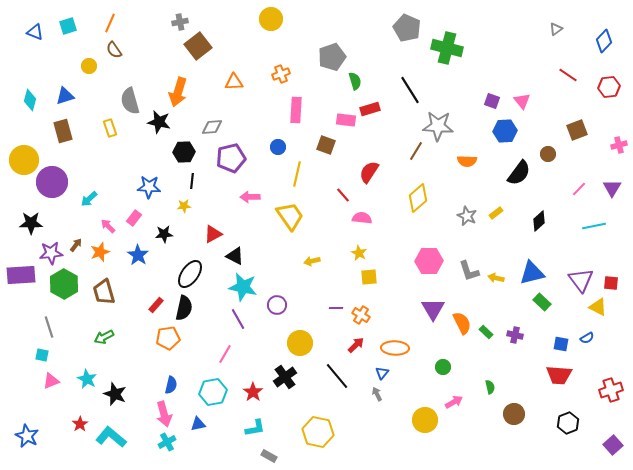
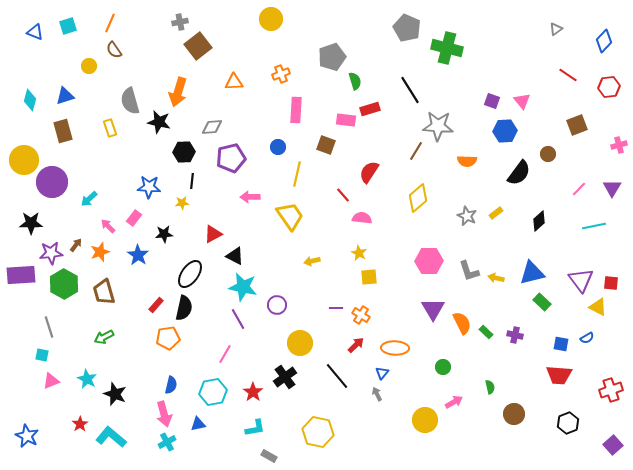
brown square at (577, 130): moved 5 px up
yellow star at (184, 206): moved 2 px left, 3 px up
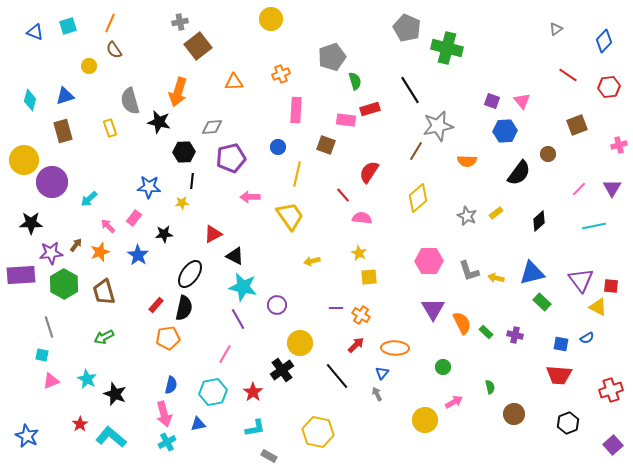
gray star at (438, 126): rotated 16 degrees counterclockwise
red square at (611, 283): moved 3 px down
black cross at (285, 377): moved 3 px left, 7 px up
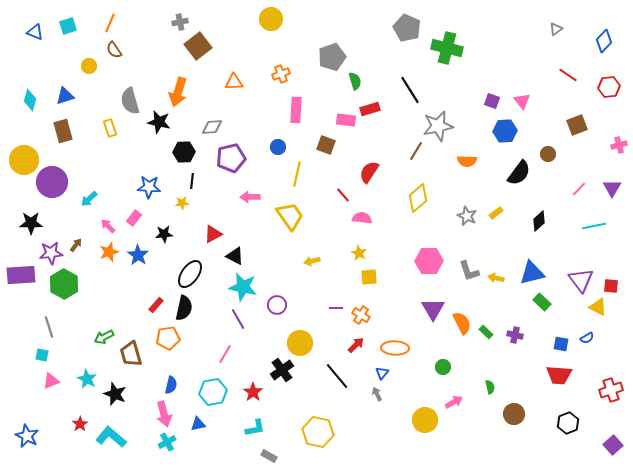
orange star at (100, 252): moved 9 px right
brown trapezoid at (104, 292): moved 27 px right, 62 px down
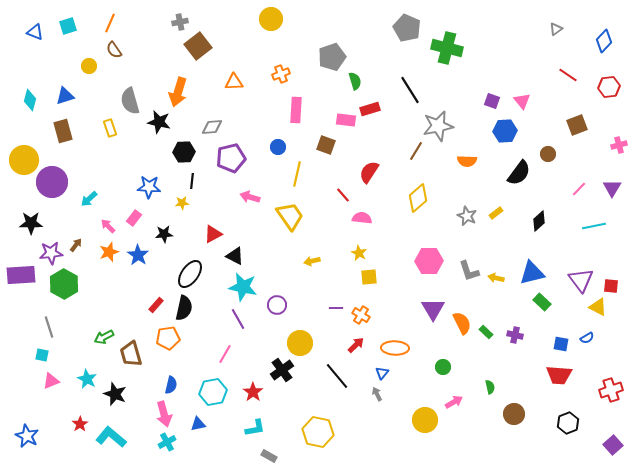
pink arrow at (250, 197): rotated 18 degrees clockwise
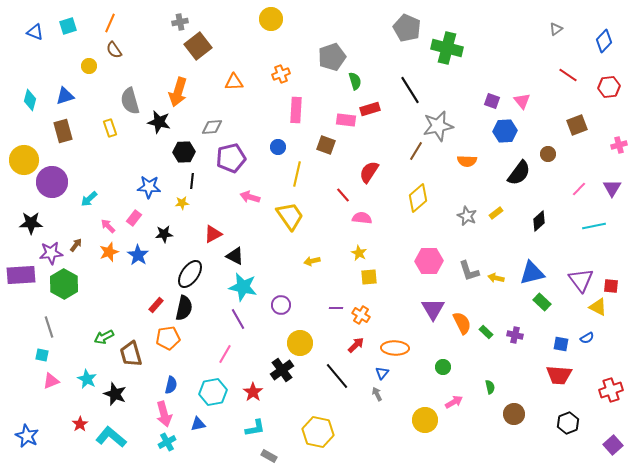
purple circle at (277, 305): moved 4 px right
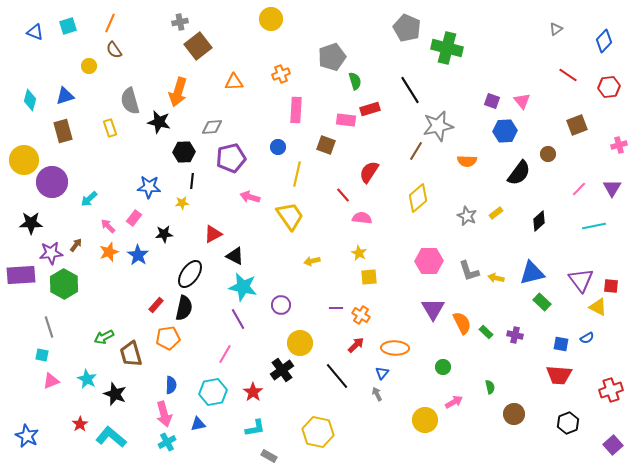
blue semicircle at (171, 385): rotated 12 degrees counterclockwise
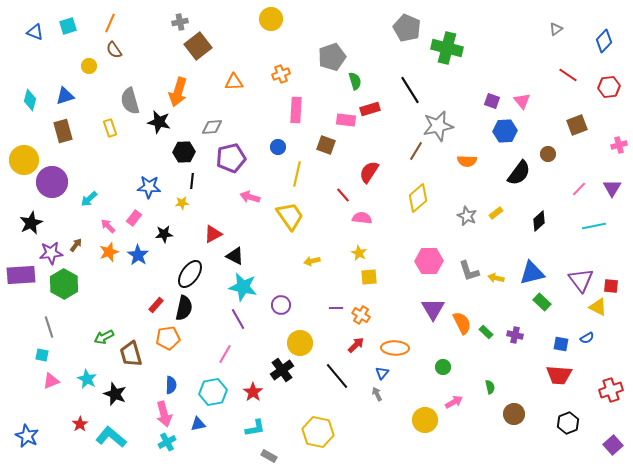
black star at (31, 223): rotated 25 degrees counterclockwise
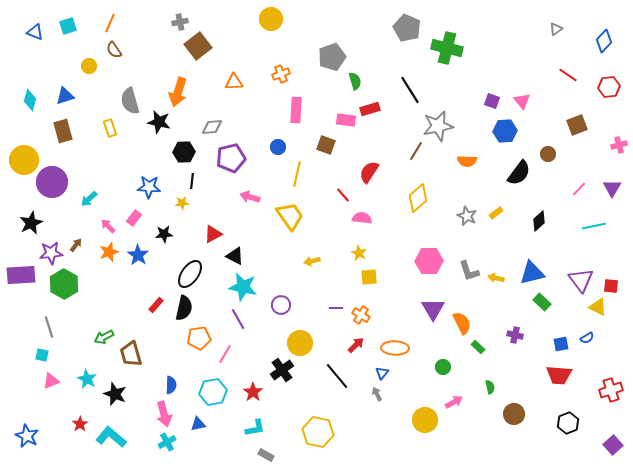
green rectangle at (486, 332): moved 8 px left, 15 px down
orange pentagon at (168, 338): moved 31 px right
blue square at (561, 344): rotated 21 degrees counterclockwise
gray rectangle at (269, 456): moved 3 px left, 1 px up
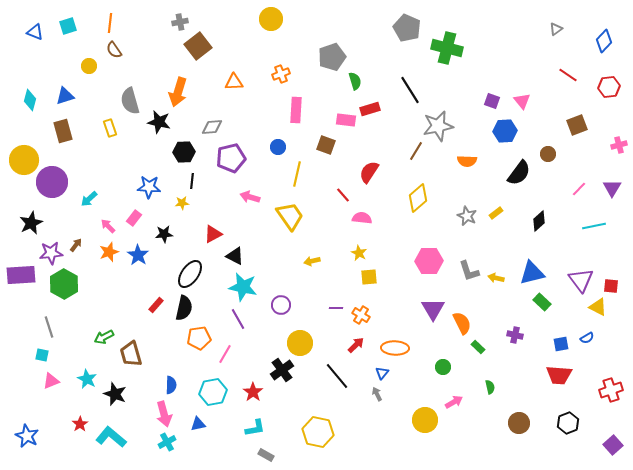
orange line at (110, 23): rotated 18 degrees counterclockwise
brown circle at (514, 414): moved 5 px right, 9 px down
